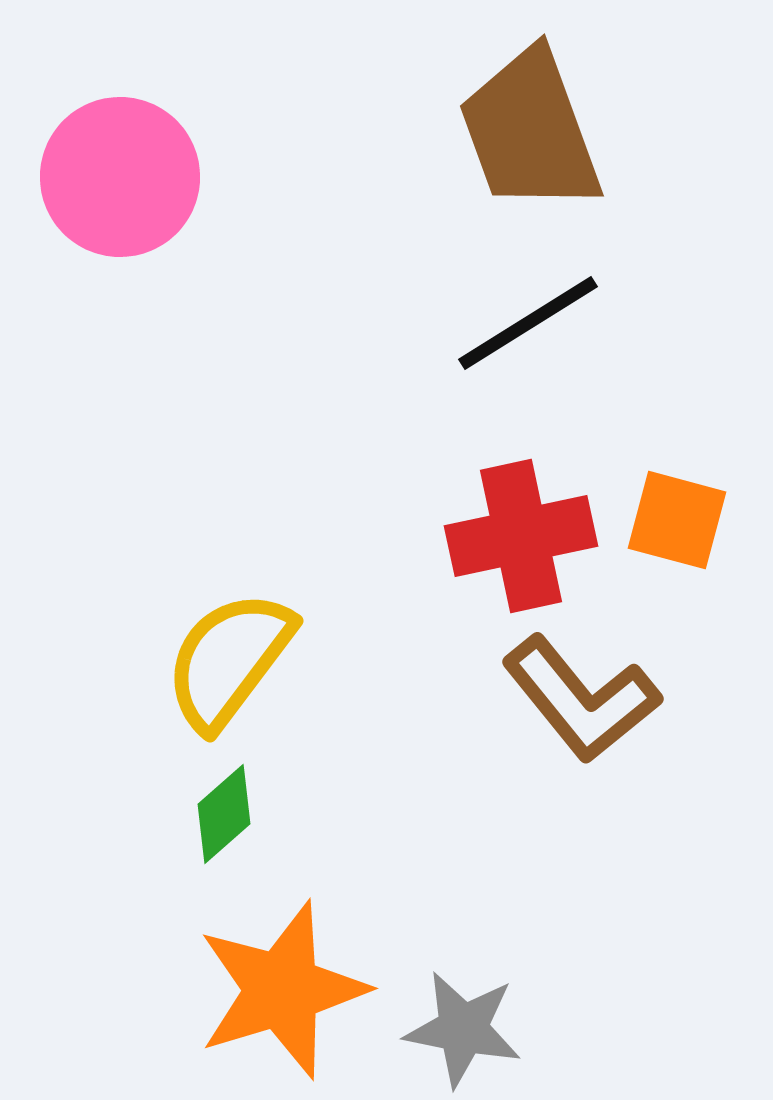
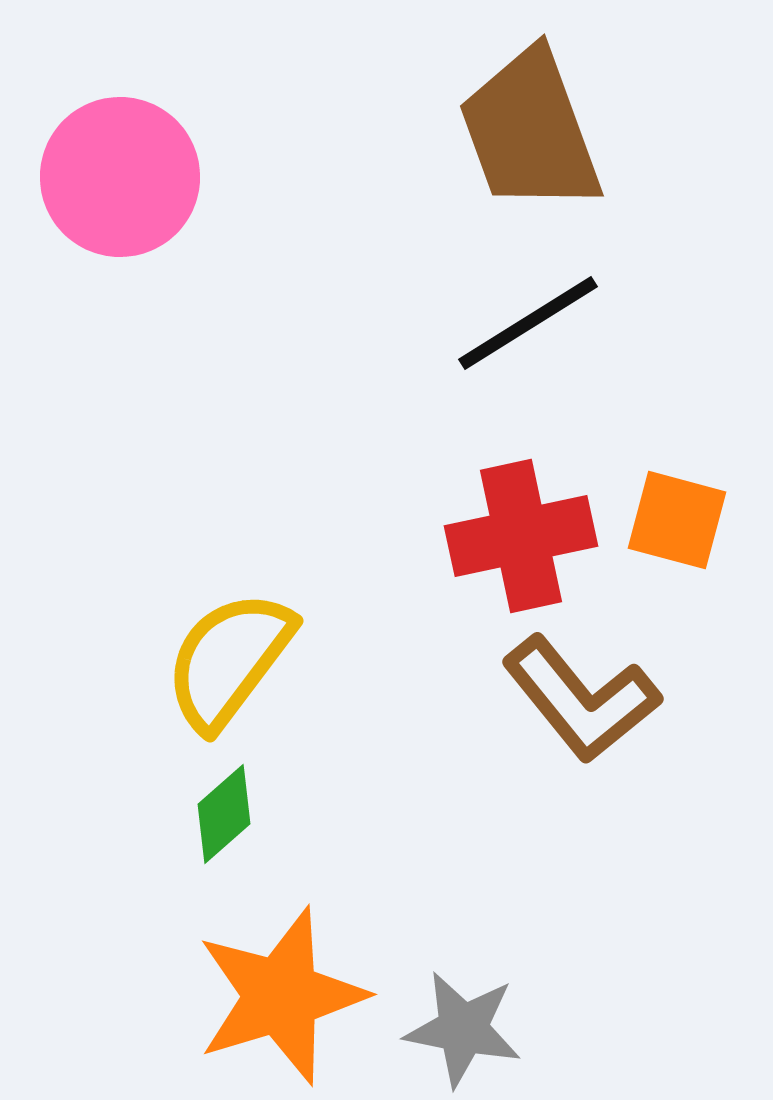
orange star: moved 1 px left, 6 px down
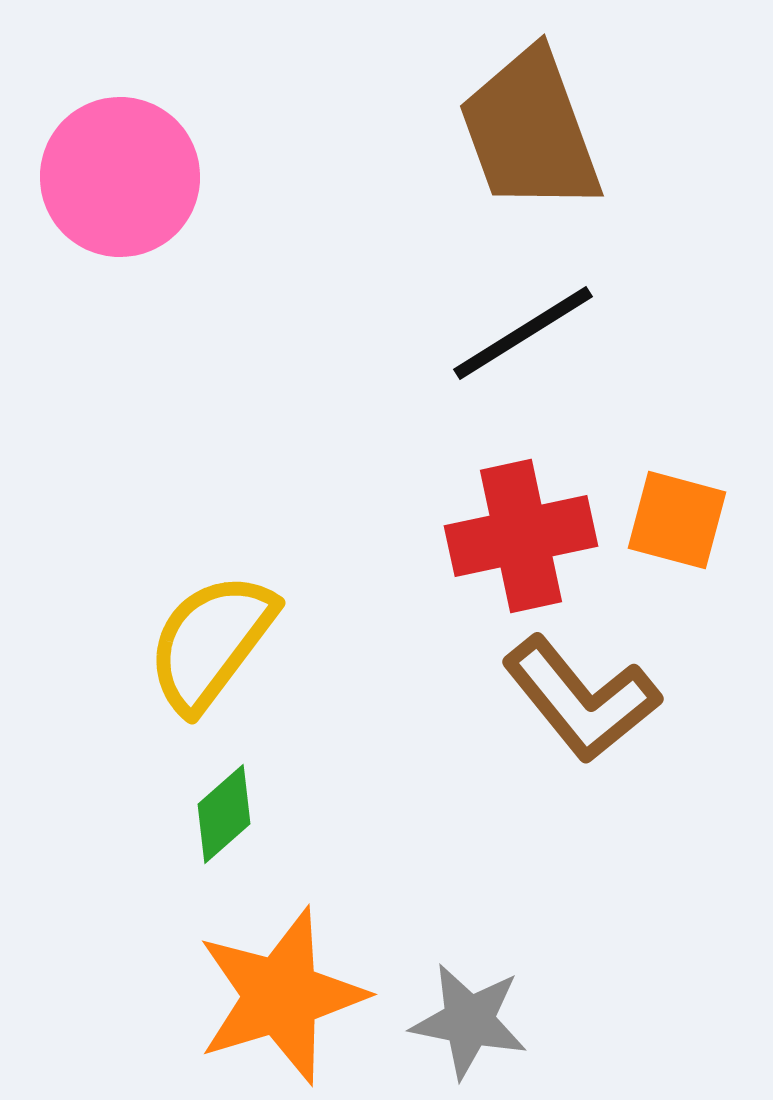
black line: moved 5 px left, 10 px down
yellow semicircle: moved 18 px left, 18 px up
gray star: moved 6 px right, 8 px up
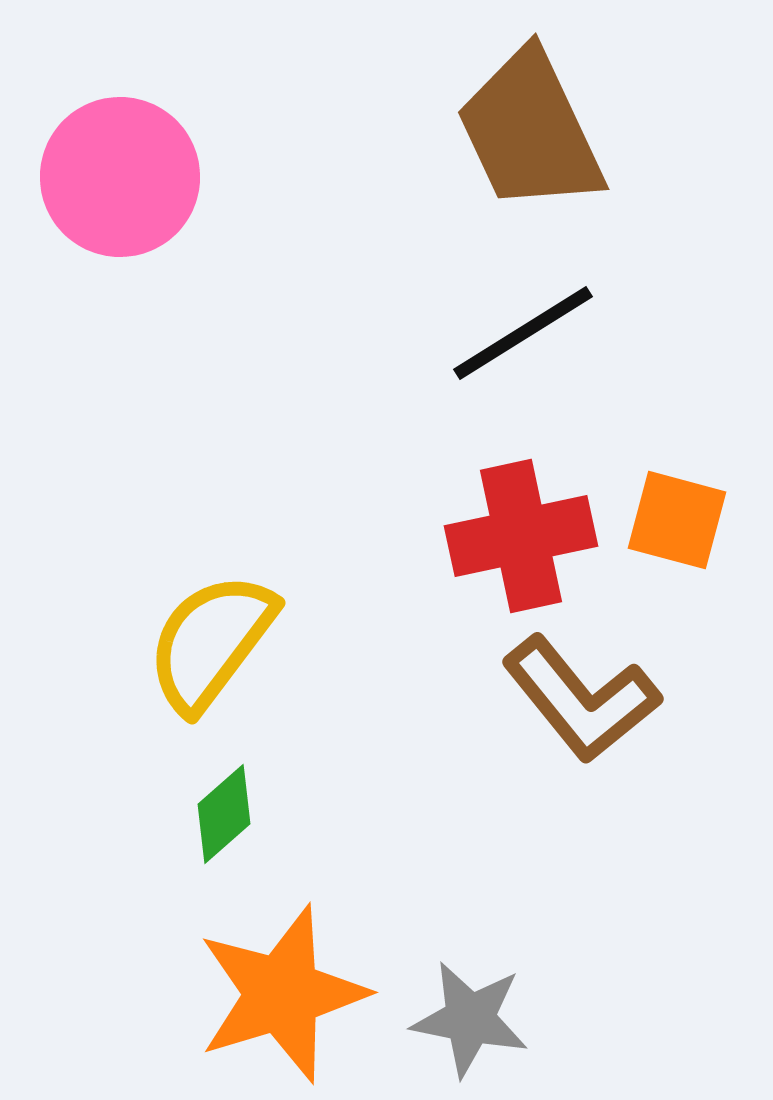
brown trapezoid: rotated 5 degrees counterclockwise
orange star: moved 1 px right, 2 px up
gray star: moved 1 px right, 2 px up
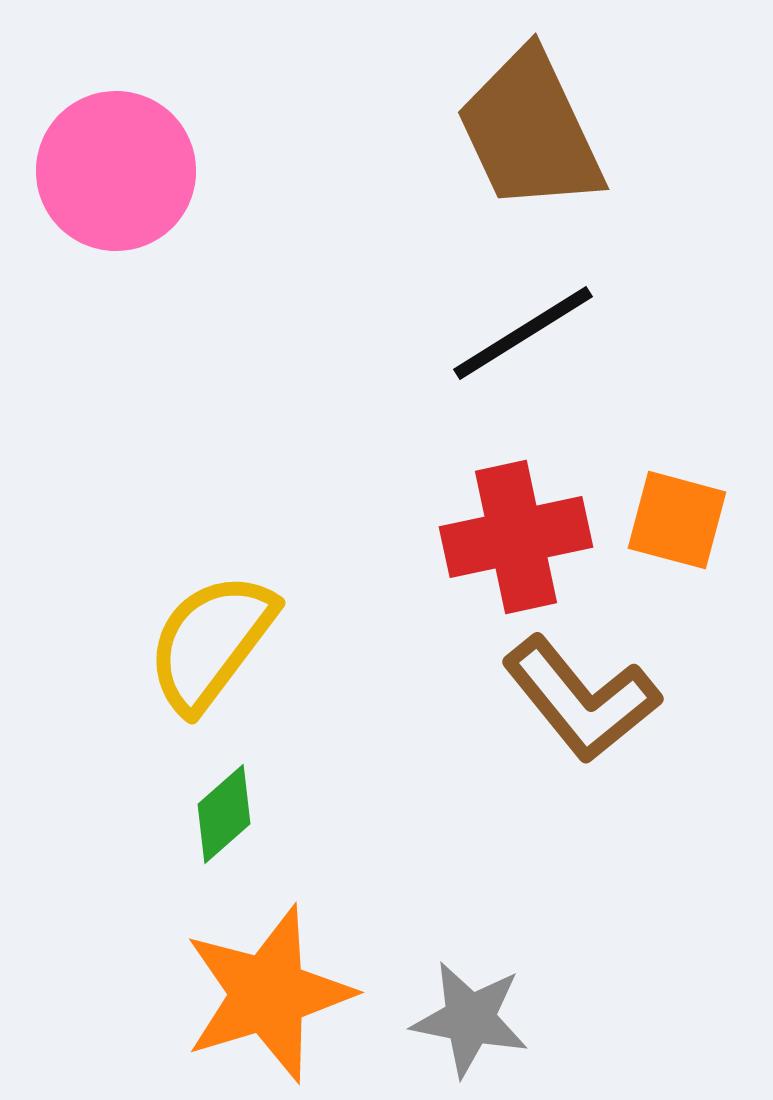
pink circle: moved 4 px left, 6 px up
red cross: moved 5 px left, 1 px down
orange star: moved 14 px left
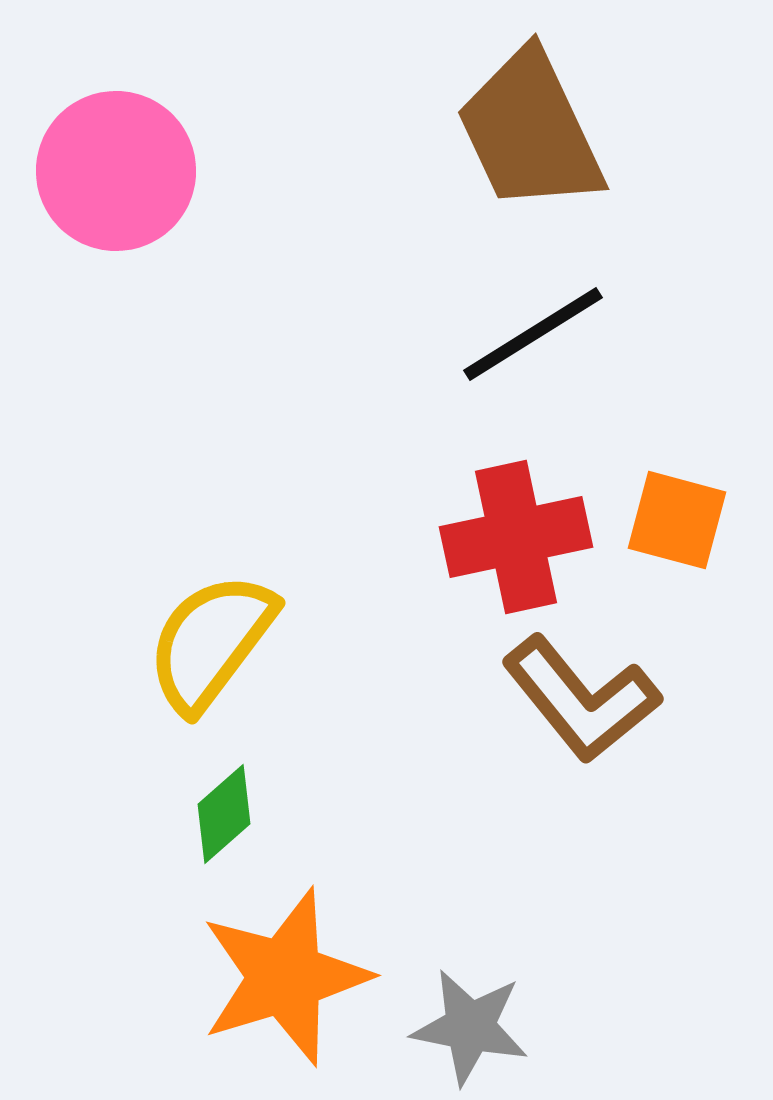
black line: moved 10 px right, 1 px down
orange star: moved 17 px right, 17 px up
gray star: moved 8 px down
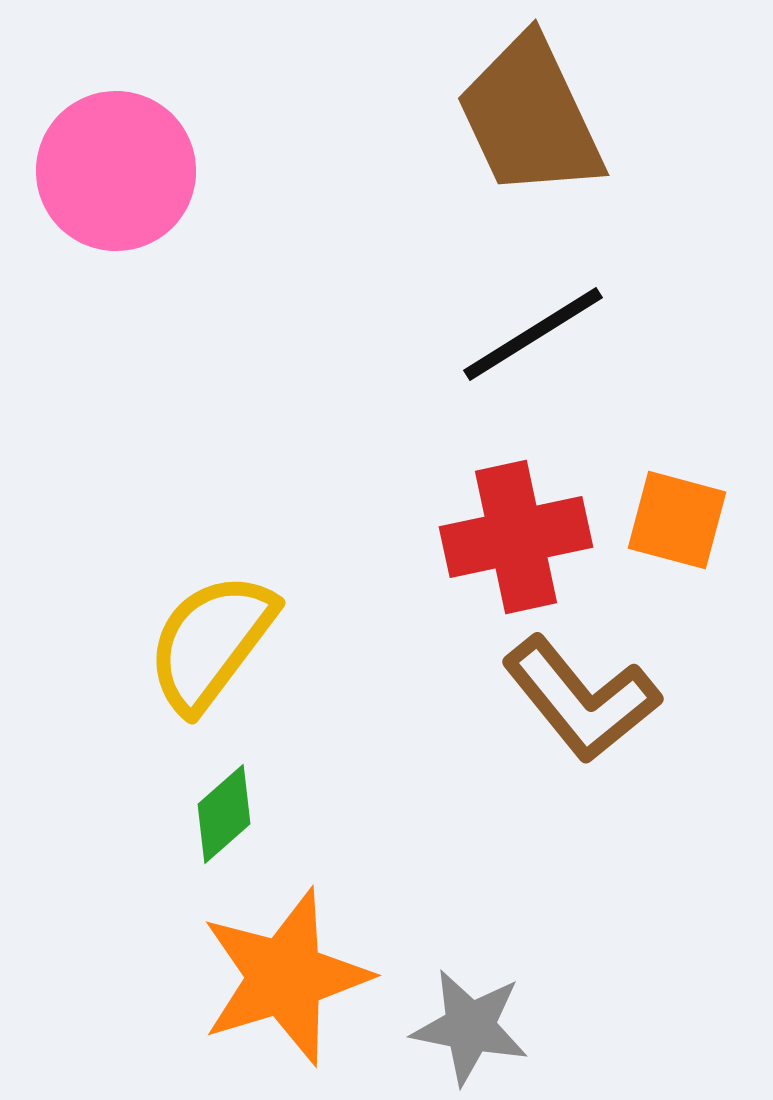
brown trapezoid: moved 14 px up
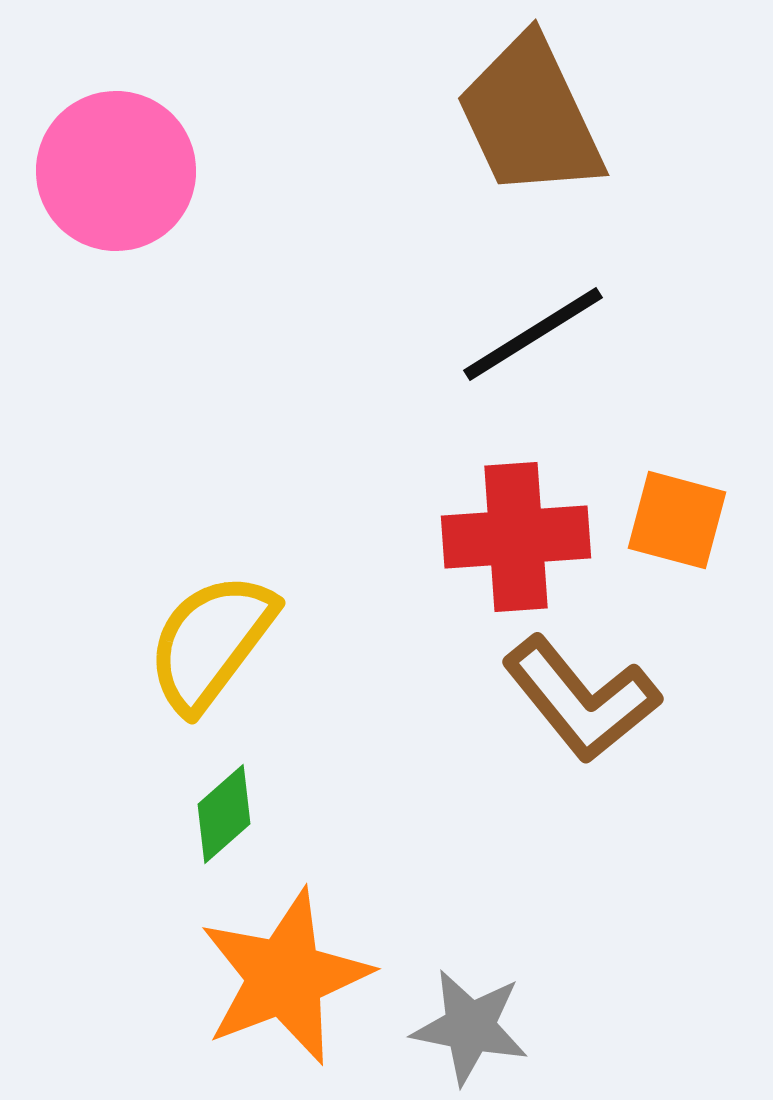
red cross: rotated 8 degrees clockwise
orange star: rotated 4 degrees counterclockwise
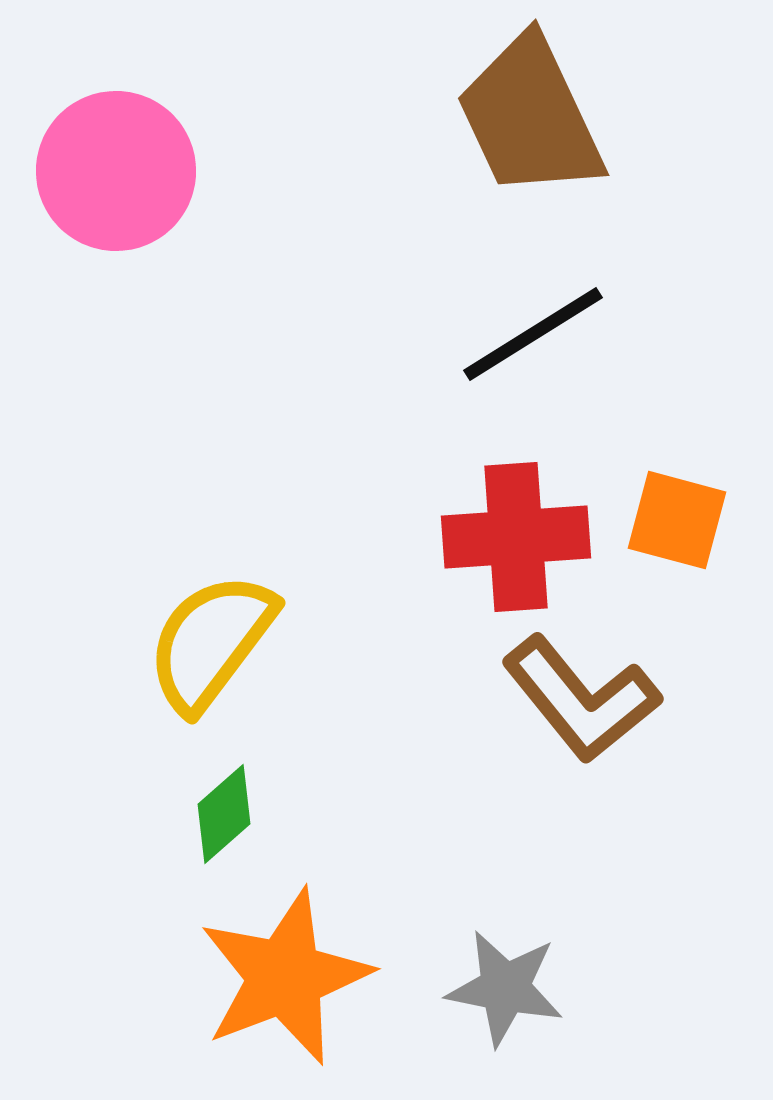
gray star: moved 35 px right, 39 px up
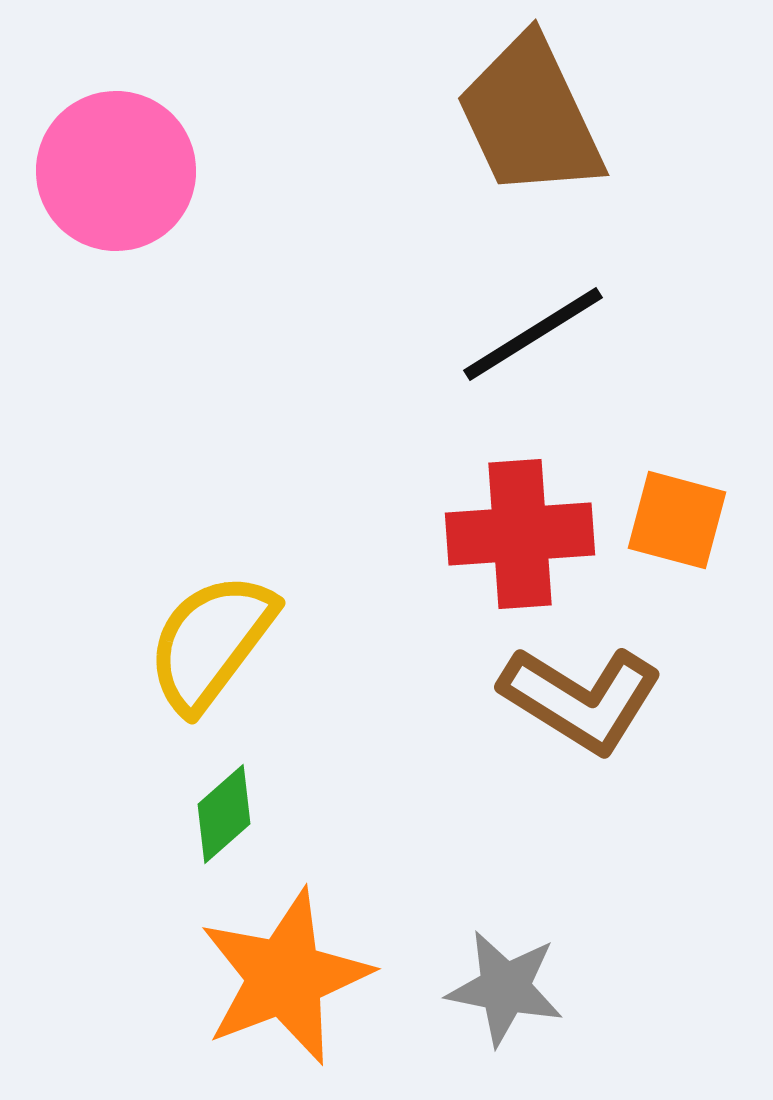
red cross: moved 4 px right, 3 px up
brown L-shape: rotated 19 degrees counterclockwise
